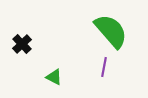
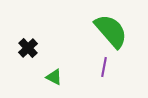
black cross: moved 6 px right, 4 px down
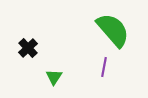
green semicircle: moved 2 px right, 1 px up
green triangle: rotated 36 degrees clockwise
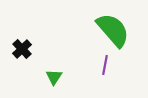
black cross: moved 6 px left, 1 px down
purple line: moved 1 px right, 2 px up
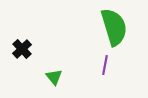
green semicircle: moved 1 px right, 3 px up; rotated 24 degrees clockwise
green triangle: rotated 12 degrees counterclockwise
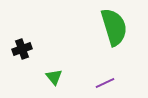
black cross: rotated 24 degrees clockwise
purple line: moved 18 px down; rotated 54 degrees clockwise
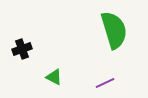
green semicircle: moved 3 px down
green triangle: rotated 24 degrees counterclockwise
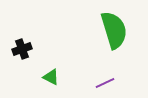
green triangle: moved 3 px left
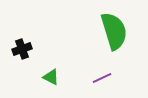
green semicircle: moved 1 px down
purple line: moved 3 px left, 5 px up
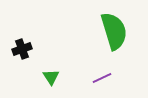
green triangle: rotated 30 degrees clockwise
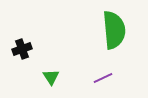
green semicircle: moved 1 px up; rotated 12 degrees clockwise
purple line: moved 1 px right
